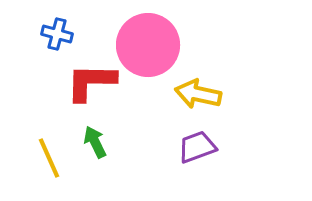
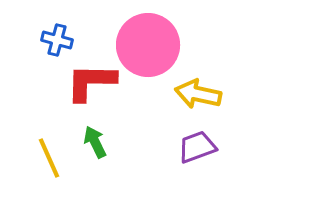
blue cross: moved 6 px down
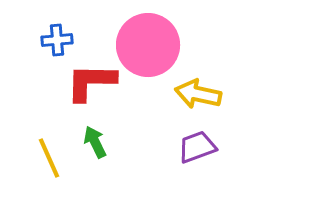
blue cross: rotated 20 degrees counterclockwise
